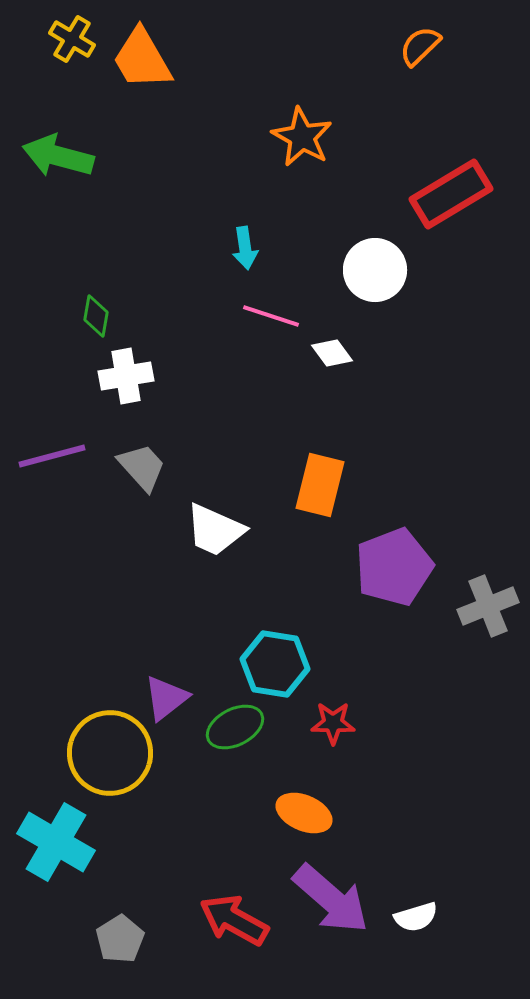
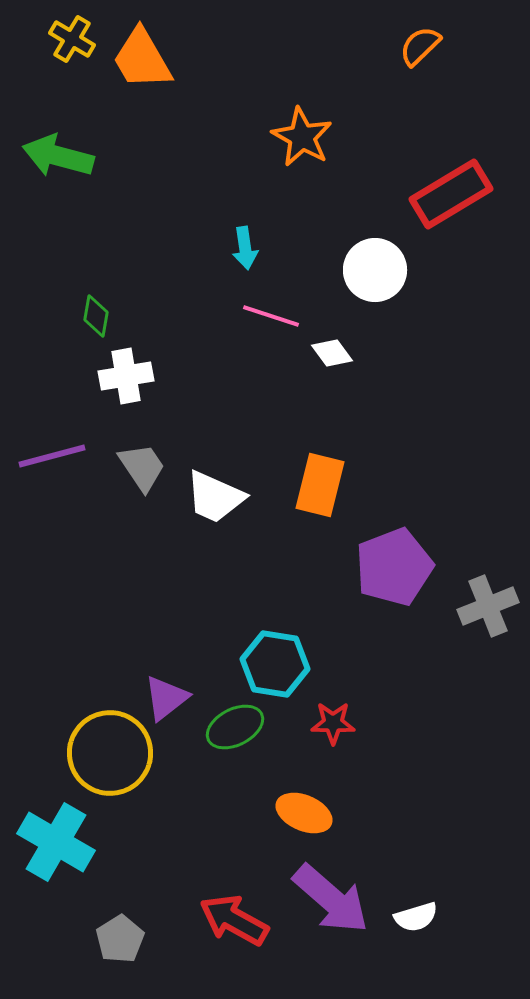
gray trapezoid: rotated 8 degrees clockwise
white trapezoid: moved 33 px up
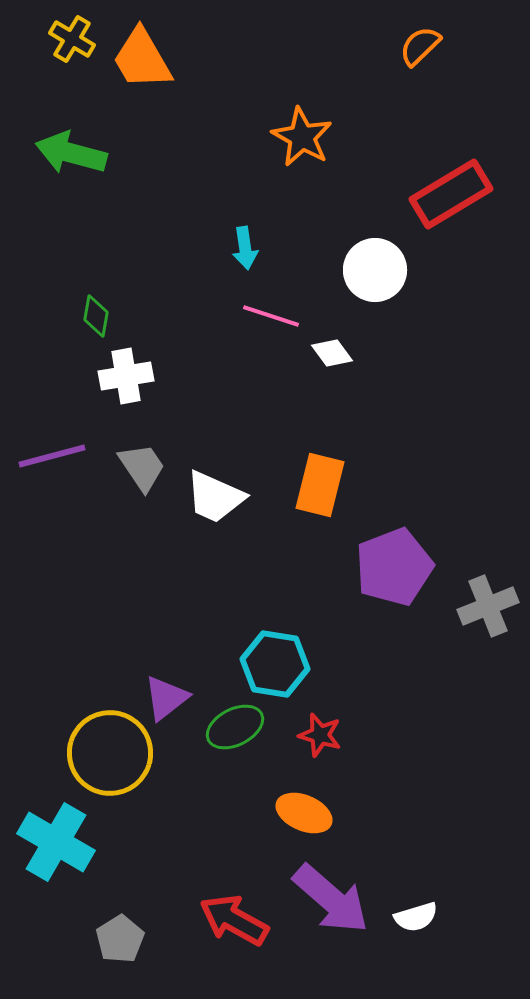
green arrow: moved 13 px right, 3 px up
red star: moved 13 px left, 12 px down; rotated 15 degrees clockwise
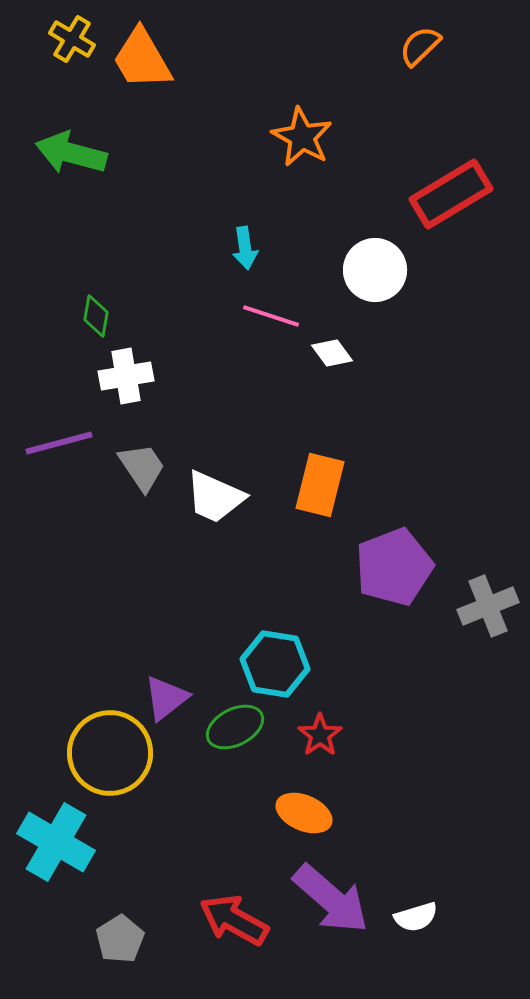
purple line: moved 7 px right, 13 px up
red star: rotated 21 degrees clockwise
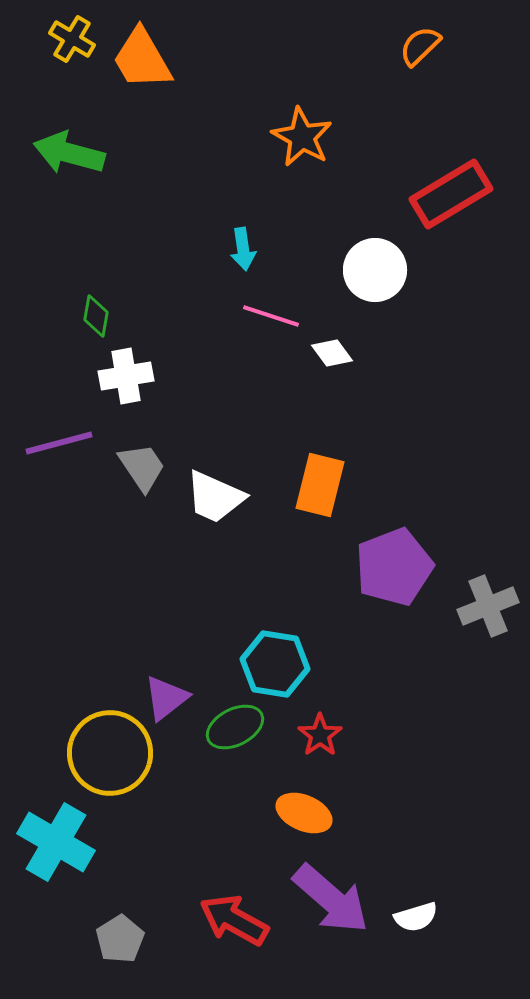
green arrow: moved 2 px left
cyan arrow: moved 2 px left, 1 px down
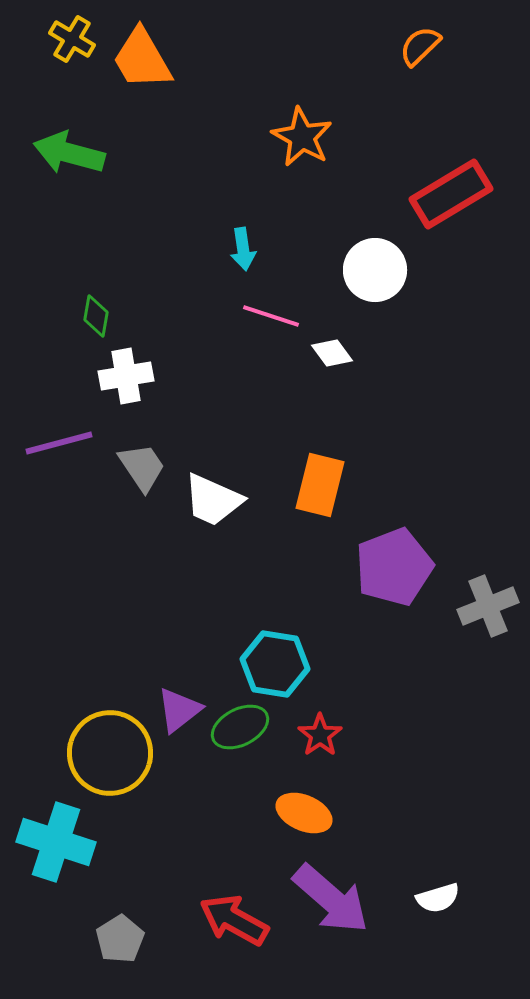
white trapezoid: moved 2 px left, 3 px down
purple triangle: moved 13 px right, 12 px down
green ellipse: moved 5 px right
cyan cross: rotated 12 degrees counterclockwise
white semicircle: moved 22 px right, 19 px up
